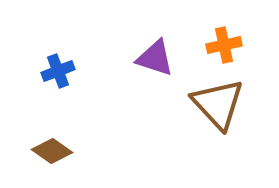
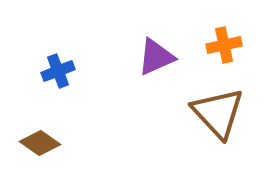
purple triangle: moved 1 px right, 1 px up; rotated 42 degrees counterclockwise
brown triangle: moved 9 px down
brown diamond: moved 12 px left, 8 px up
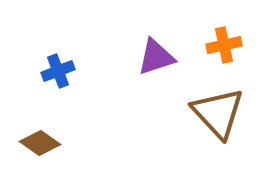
purple triangle: rotated 6 degrees clockwise
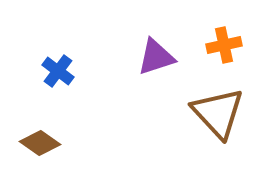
blue cross: rotated 32 degrees counterclockwise
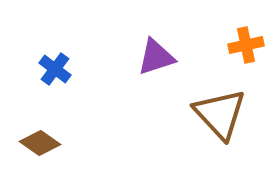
orange cross: moved 22 px right
blue cross: moved 3 px left, 2 px up
brown triangle: moved 2 px right, 1 px down
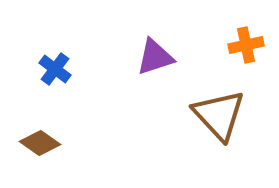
purple triangle: moved 1 px left
brown triangle: moved 1 px left, 1 px down
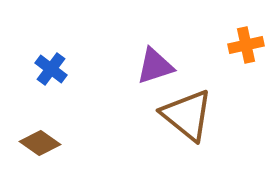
purple triangle: moved 9 px down
blue cross: moved 4 px left
brown triangle: moved 32 px left; rotated 8 degrees counterclockwise
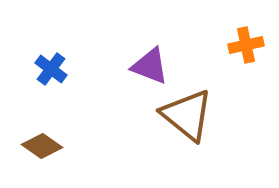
purple triangle: moved 5 px left; rotated 39 degrees clockwise
brown diamond: moved 2 px right, 3 px down
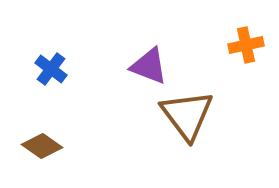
purple triangle: moved 1 px left
brown triangle: rotated 14 degrees clockwise
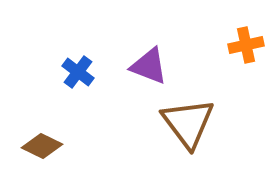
blue cross: moved 27 px right, 3 px down
brown triangle: moved 1 px right, 8 px down
brown diamond: rotated 9 degrees counterclockwise
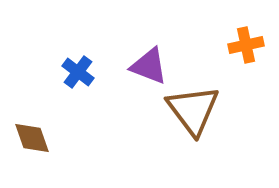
brown triangle: moved 5 px right, 13 px up
brown diamond: moved 10 px left, 8 px up; rotated 45 degrees clockwise
